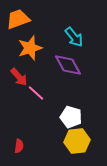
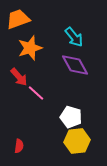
purple diamond: moved 7 px right
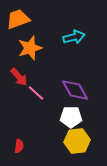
cyan arrow: rotated 65 degrees counterclockwise
purple diamond: moved 25 px down
white pentagon: rotated 15 degrees counterclockwise
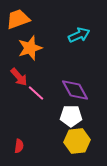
cyan arrow: moved 5 px right, 2 px up; rotated 10 degrees counterclockwise
white pentagon: moved 1 px up
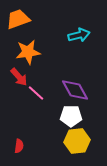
cyan arrow: rotated 10 degrees clockwise
orange star: moved 2 px left, 4 px down; rotated 10 degrees clockwise
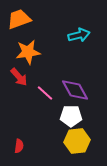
orange trapezoid: moved 1 px right
pink line: moved 9 px right
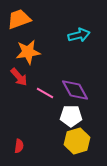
pink line: rotated 12 degrees counterclockwise
yellow hexagon: rotated 10 degrees counterclockwise
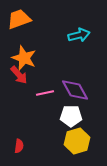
orange star: moved 4 px left, 6 px down; rotated 30 degrees clockwise
red arrow: moved 2 px up
pink line: rotated 42 degrees counterclockwise
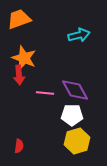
red arrow: rotated 36 degrees clockwise
pink line: rotated 18 degrees clockwise
white pentagon: moved 1 px right, 1 px up
